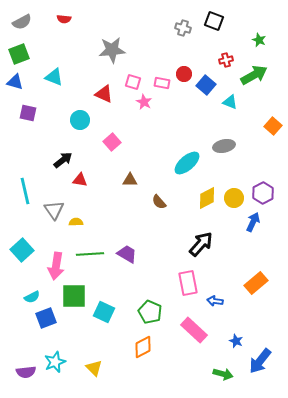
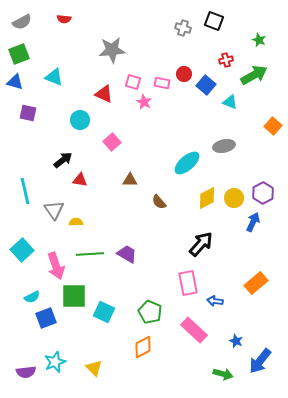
pink arrow at (56, 266): rotated 28 degrees counterclockwise
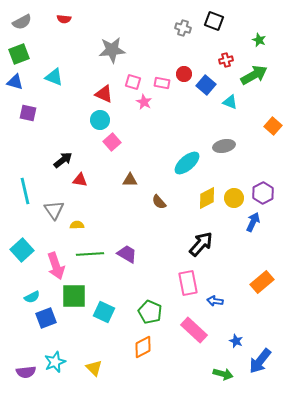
cyan circle at (80, 120): moved 20 px right
yellow semicircle at (76, 222): moved 1 px right, 3 px down
orange rectangle at (256, 283): moved 6 px right, 1 px up
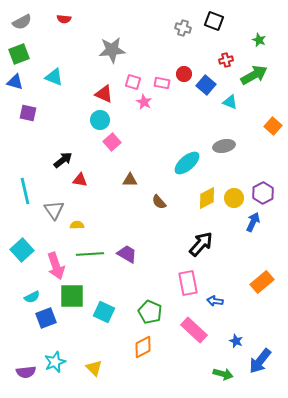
green square at (74, 296): moved 2 px left
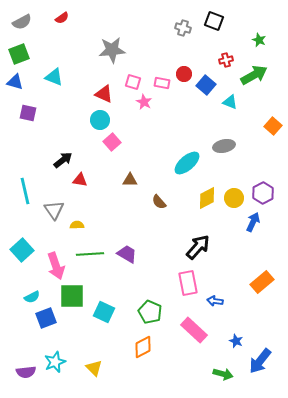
red semicircle at (64, 19): moved 2 px left, 1 px up; rotated 40 degrees counterclockwise
black arrow at (201, 244): moved 3 px left, 3 px down
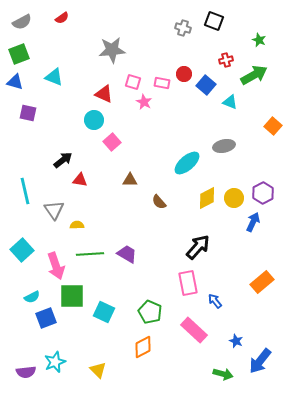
cyan circle at (100, 120): moved 6 px left
blue arrow at (215, 301): rotated 42 degrees clockwise
yellow triangle at (94, 368): moved 4 px right, 2 px down
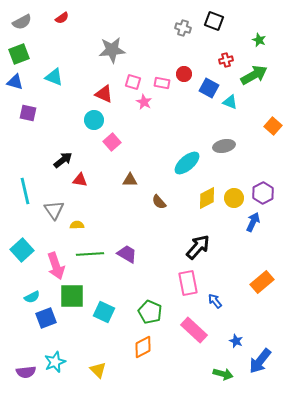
blue square at (206, 85): moved 3 px right, 3 px down; rotated 12 degrees counterclockwise
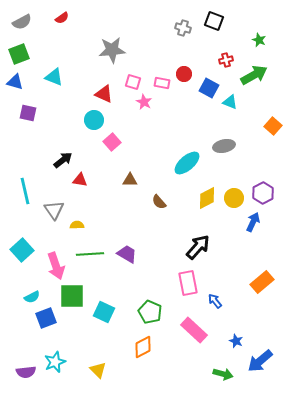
blue arrow at (260, 361): rotated 12 degrees clockwise
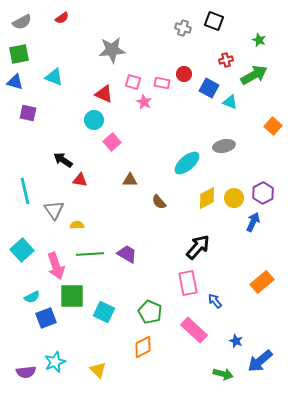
green square at (19, 54): rotated 10 degrees clockwise
black arrow at (63, 160): rotated 108 degrees counterclockwise
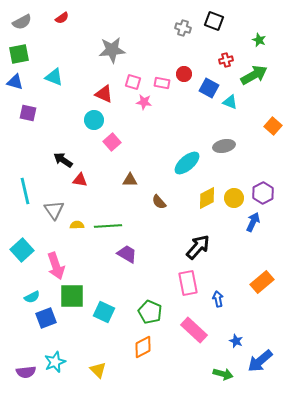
pink star at (144, 102): rotated 21 degrees counterclockwise
green line at (90, 254): moved 18 px right, 28 px up
blue arrow at (215, 301): moved 3 px right, 2 px up; rotated 28 degrees clockwise
